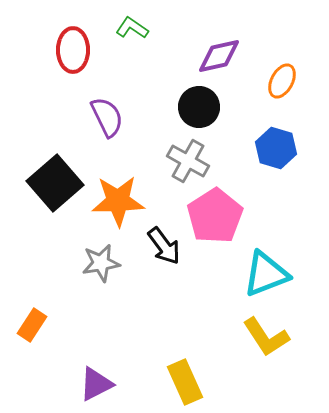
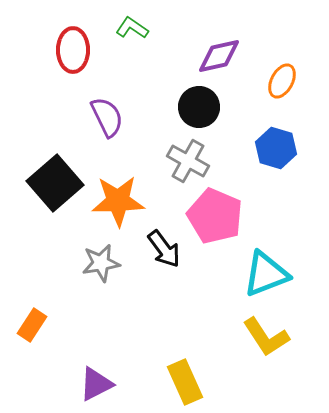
pink pentagon: rotated 16 degrees counterclockwise
black arrow: moved 3 px down
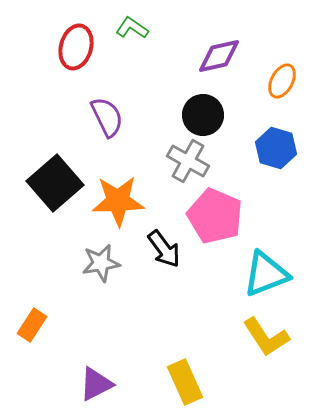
red ellipse: moved 3 px right, 3 px up; rotated 15 degrees clockwise
black circle: moved 4 px right, 8 px down
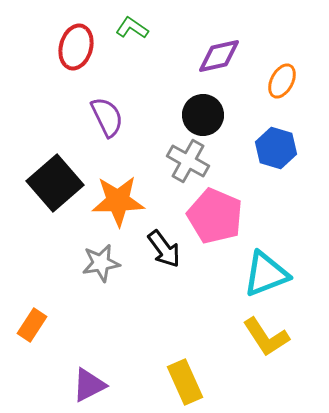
purple triangle: moved 7 px left, 1 px down
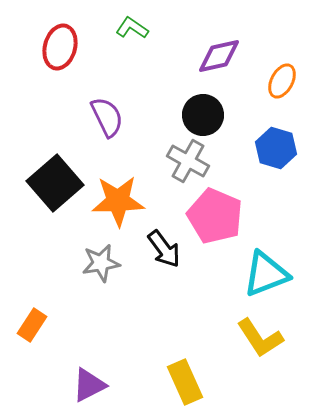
red ellipse: moved 16 px left
yellow L-shape: moved 6 px left, 1 px down
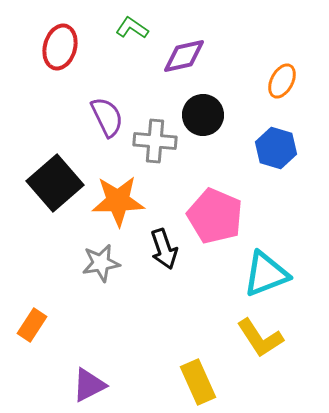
purple diamond: moved 35 px left
gray cross: moved 33 px left, 20 px up; rotated 24 degrees counterclockwise
black arrow: rotated 18 degrees clockwise
yellow rectangle: moved 13 px right
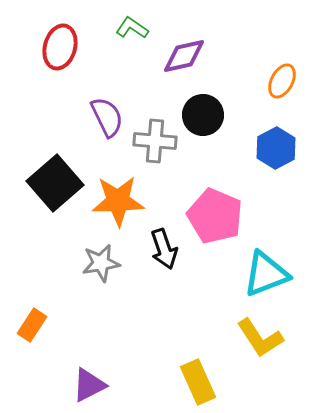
blue hexagon: rotated 15 degrees clockwise
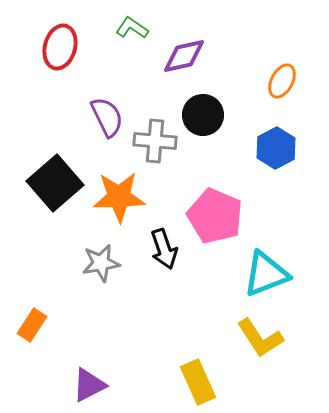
orange star: moved 1 px right, 4 px up
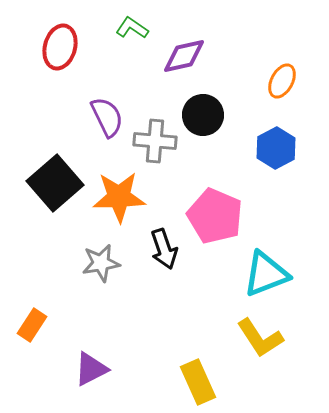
purple triangle: moved 2 px right, 16 px up
